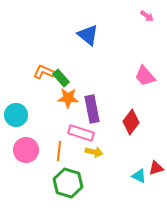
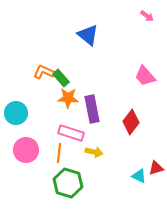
cyan circle: moved 2 px up
pink rectangle: moved 10 px left
orange line: moved 2 px down
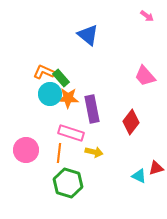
cyan circle: moved 34 px right, 19 px up
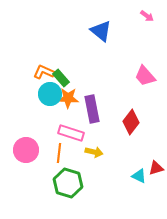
blue triangle: moved 13 px right, 4 px up
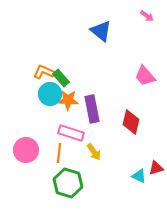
orange star: moved 2 px down
red diamond: rotated 25 degrees counterclockwise
yellow arrow: rotated 42 degrees clockwise
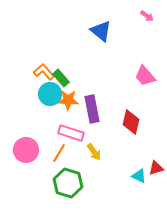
orange L-shape: rotated 25 degrees clockwise
orange line: rotated 24 degrees clockwise
